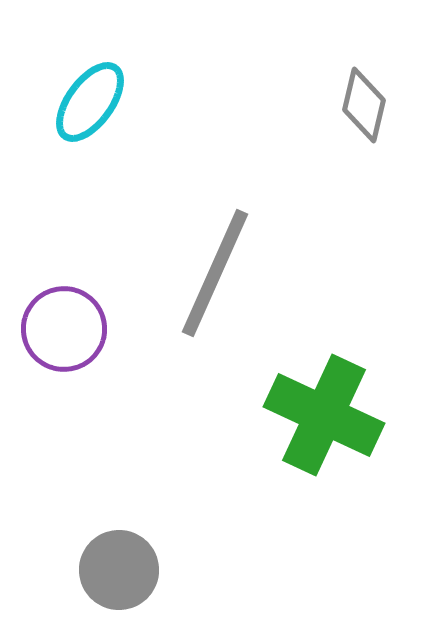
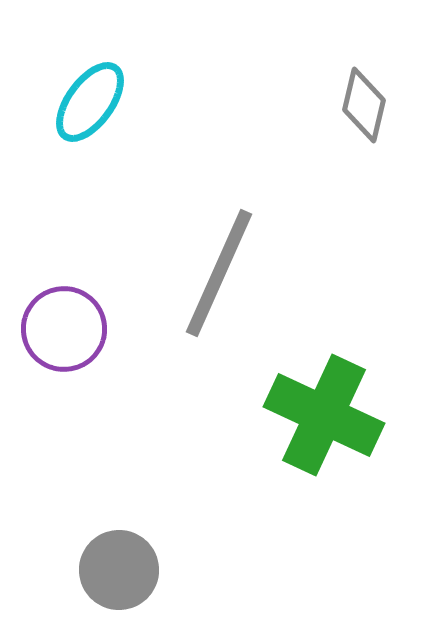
gray line: moved 4 px right
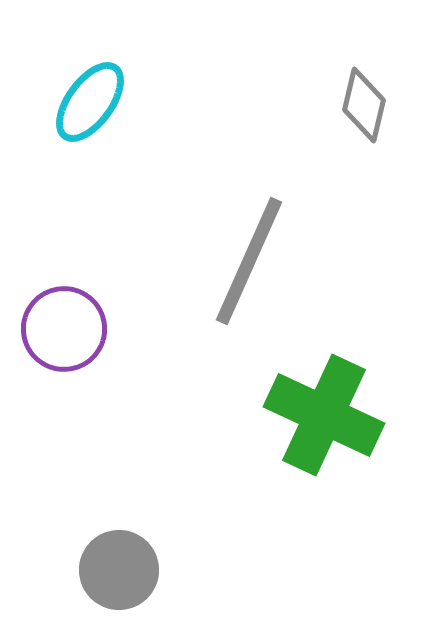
gray line: moved 30 px right, 12 px up
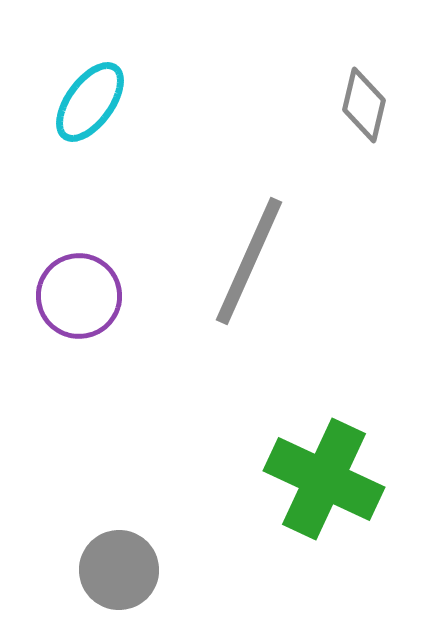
purple circle: moved 15 px right, 33 px up
green cross: moved 64 px down
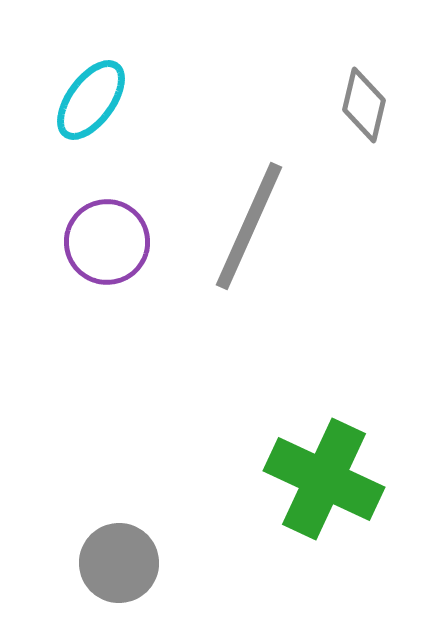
cyan ellipse: moved 1 px right, 2 px up
gray line: moved 35 px up
purple circle: moved 28 px right, 54 px up
gray circle: moved 7 px up
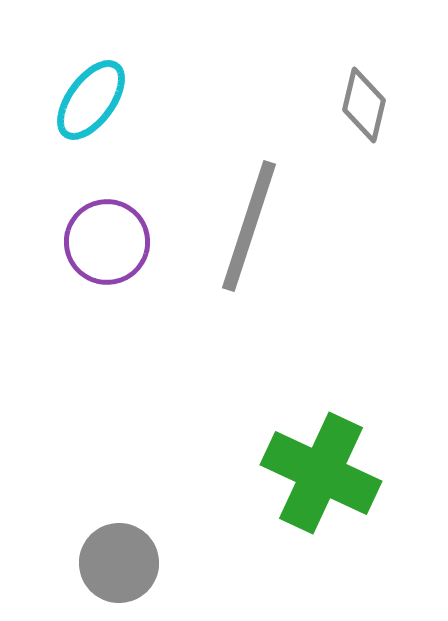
gray line: rotated 6 degrees counterclockwise
green cross: moved 3 px left, 6 px up
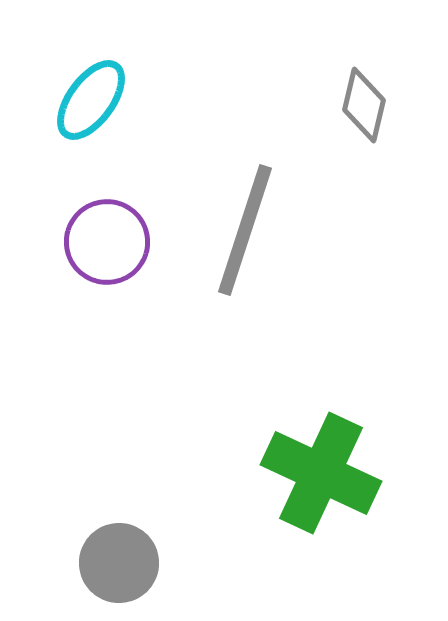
gray line: moved 4 px left, 4 px down
